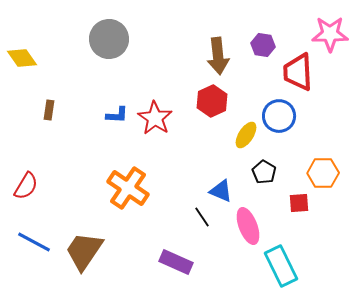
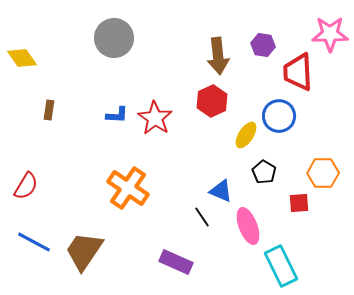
gray circle: moved 5 px right, 1 px up
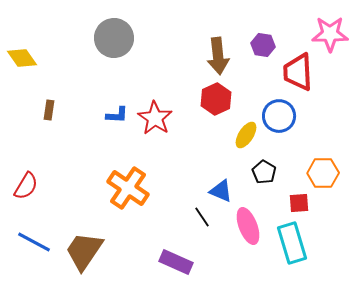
red hexagon: moved 4 px right, 2 px up
cyan rectangle: moved 11 px right, 23 px up; rotated 9 degrees clockwise
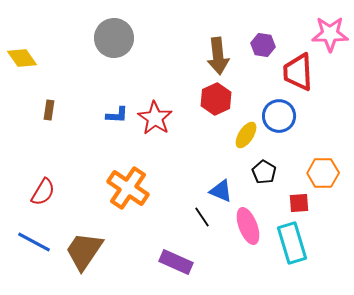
red semicircle: moved 17 px right, 6 px down
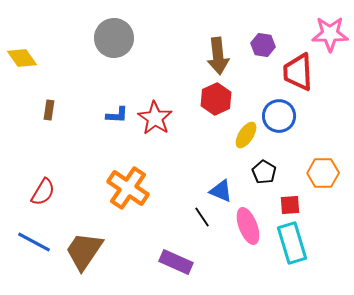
red square: moved 9 px left, 2 px down
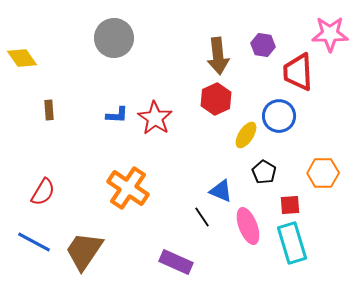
brown rectangle: rotated 12 degrees counterclockwise
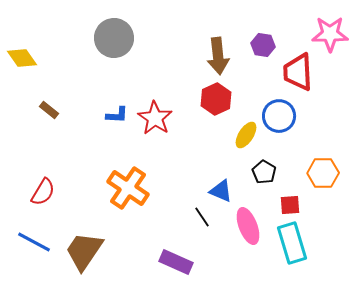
brown rectangle: rotated 48 degrees counterclockwise
